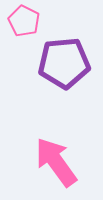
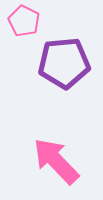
pink arrow: moved 1 px up; rotated 8 degrees counterclockwise
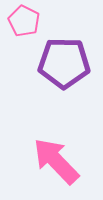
purple pentagon: rotated 6 degrees clockwise
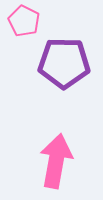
pink arrow: rotated 54 degrees clockwise
